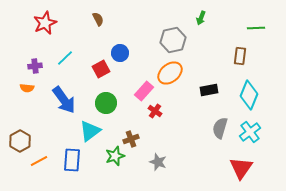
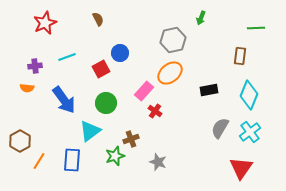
cyan line: moved 2 px right, 1 px up; rotated 24 degrees clockwise
gray semicircle: rotated 15 degrees clockwise
orange line: rotated 30 degrees counterclockwise
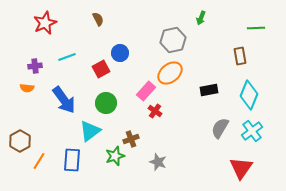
brown rectangle: rotated 18 degrees counterclockwise
pink rectangle: moved 2 px right
cyan cross: moved 2 px right, 1 px up
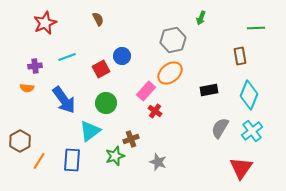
blue circle: moved 2 px right, 3 px down
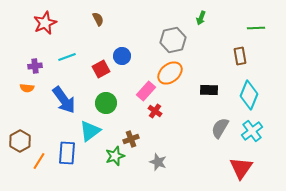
black rectangle: rotated 12 degrees clockwise
blue rectangle: moved 5 px left, 7 px up
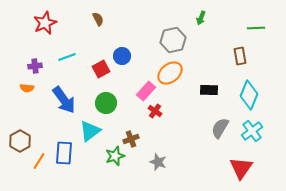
blue rectangle: moved 3 px left
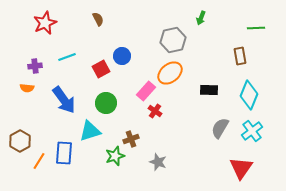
cyan triangle: rotated 20 degrees clockwise
